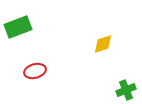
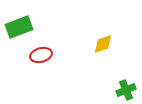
green rectangle: moved 1 px right
red ellipse: moved 6 px right, 16 px up
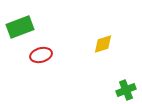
green rectangle: moved 1 px right
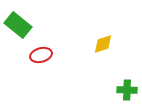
green rectangle: moved 2 px left, 2 px up; rotated 60 degrees clockwise
green cross: moved 1 px right; rotated 24 degrees clockwise
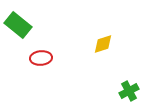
red ellipse: moved 3 px down; rotated 10 degrees clockwise
green cross: moved 2 px right, 1 px down; rotated 30 degrees counterclockwise
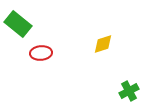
green rectangle: moved 1 px up
red ellipse: moved 5 px up
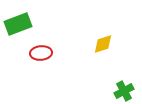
green rectangle: rotated 60 degrees counterclockwise
green cross: moved 5 px left
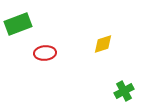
red ellipse: moved 4 px right
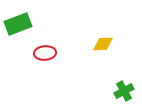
yellow diamond: rotated 15 degrees clockwise
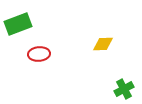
red ellipse: moved 6 px left, 1 px down
green cross: moved 2 px up
